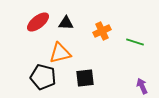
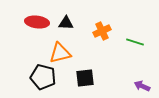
red ellipse: moved 1 px left; rotated 45 degrees clockwise
purple arrow: rotated 42 degrees counterclockwise
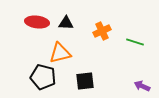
black square: moved 3 px down
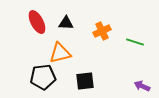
red ellipse: rotated 55 degrees clockwise
black pentagon: rotated 20 degrees counterclockwise
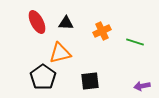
black pentagon: rotated 30 degrees counterclockwise
black square: moved 5 px right
purple arrow: rotated 35 degrees counterclockwise
